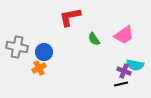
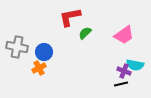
green semicircle: moved 9 px left, 6 px up; rotated 80 degrees clockwise
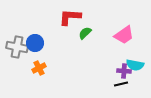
red L-shape: rotated 15 degrees clockwise
blue circle: moved 9 px left, 9 px up
purple cross: rotated 16 degrees counterclockwise
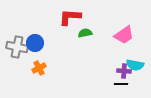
green semicircle: rotated 32 degrees clockwise
black line: rotated 16 degrees clockwise
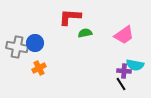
black line: rotated 56 degrees clockwise
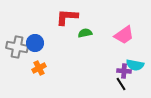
red L-shape: moved 3 px left
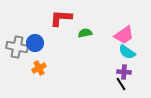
red L-shape: moved 6 px left, 1 px down
cyan semicircle: moved 8 px left, 13 px up; rotated 24 degrees clockwise
purple cross: moved 1 px down
